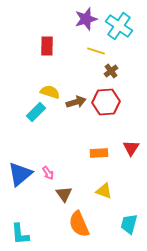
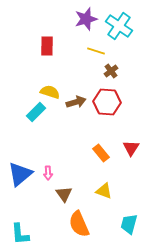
red hexagon: moved 1 px right; rotated 8 degrees clockwise
orange rectangle: moved 2 px right; rotated 54 degrees clockwise
pink arrow: rotated 32 degrees clockwise
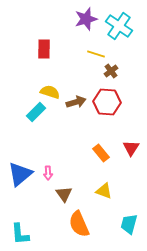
red rectangle: moved 3 px left, 3 px down
yellow line: moved 3 px down
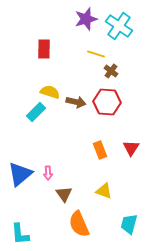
brown cross: rotated 16 degrees counterclockwise
brown arrow: rotated 30 degrees clockwise
orange rectangle: moved 1 px left, 3 px up; rotated 18 degrees clockwise
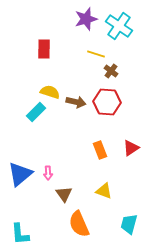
red triangle: rotated 24 degrees clockwise
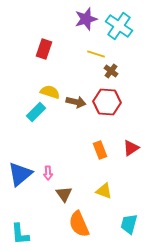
red rectangle: rotated 18 degrees clockwise
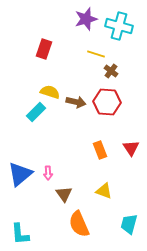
cyan cross: rotated 20 degrees counterclockwise
red triangle: rotated 30 degrees counterclockwise
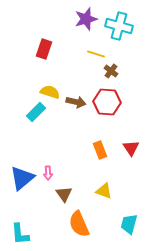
blue triangle: moved 2 px right, 4 px down
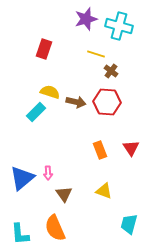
orange semicircle: moved 24 px left, 4 px down
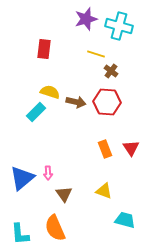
red rectangle: rotated 12 degrees counterclockwise
orange rectangle: moved 5 px right, 1 px up
cyan trapezoid: moved 4 px left, 4 px up; rotated 90 degrees clockwise
